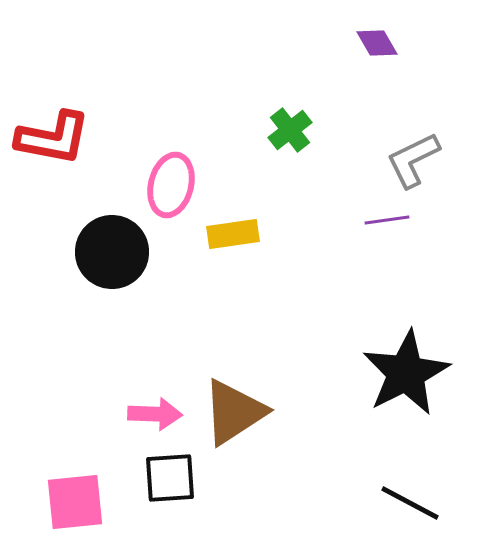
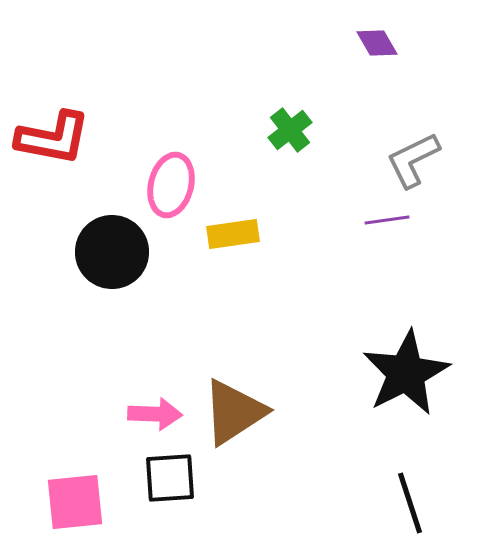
black line: rotated 44 degrees clockwise
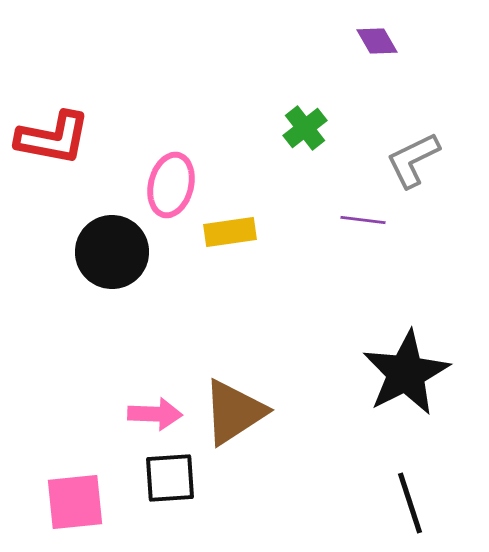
purple diamond: moved 2 px up
green cross: moved 15 px right, 2 px up
purple line: moved 24 px left; rotated 15 degrees clockwise
yellow rectangle: moved 3 px left, 2 px up
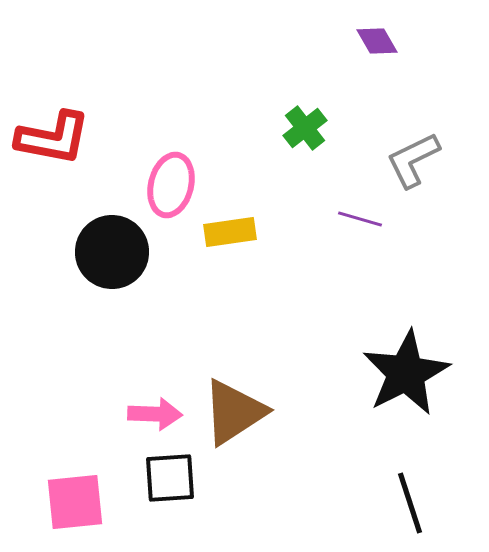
purple line: moved 3 px left, 1 px up; rotated 9 degrees clockwise
